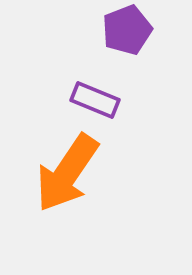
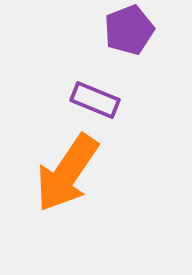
purple pentagon: moved 2 px right
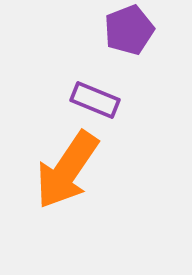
orange arrow: moved 3 px up
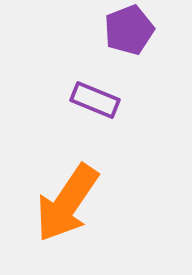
orange arrow: moved 33 px down
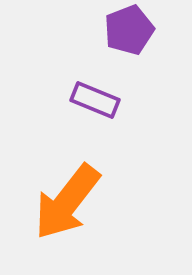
orange arrow: moved 1 px up; rotated 4 degrees clockwise
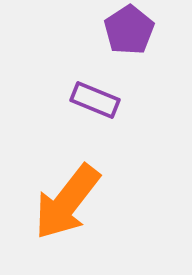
purple pentagon: rotated 12 degrees counterclockwise
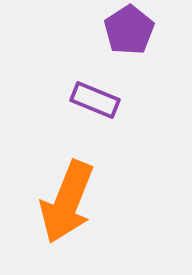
orange arrow: rotated 16 degrees counterclockwise
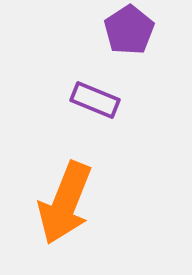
orange arrow: moved 2 px left, 1 px down
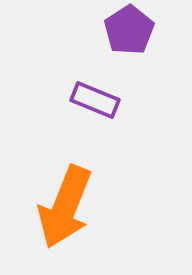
orange arrow: moved 4 px down
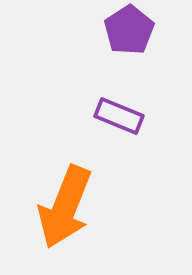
purple rectangle: moved 24 px right, 16 px down
